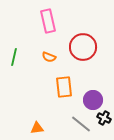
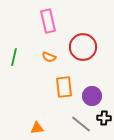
purple circle: moved 1 px left, 4 px up
black cross: rotated 24 degrees counterclockwise
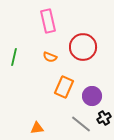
orange semicircle: moved 1 px right
orange rectangle: rotated 30 degrees clockwise
black cross: rotated 32 degrees counterclockwise
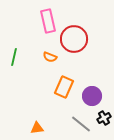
red circle: moved 9 px left, 8 px up
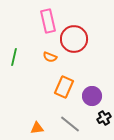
gray line: moved 11 px left
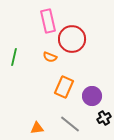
red circle: moved 2 px left
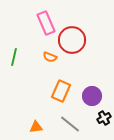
pink rectangle: moved 2 px left, 2 px down; rotated 10 degrees counterclockwise
red circle: moved 1 px down
orange rectangle: moved 3 px left, 4 px down
orange triangle: moved 1 px left, 1 px up
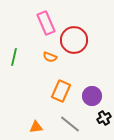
red circle: moved 2 px right
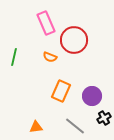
gray line: moved 5 px right, 2 px down
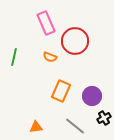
red circle: moved 1 px right, 1 px down
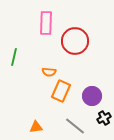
pink rectangle: rotated 25 degrees clockwise
orange semicircle: moved 1 px left, 15 px down; rotated 16 degrees counterclockwise
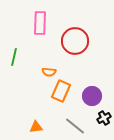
pink rectangle: moved 6 px left
